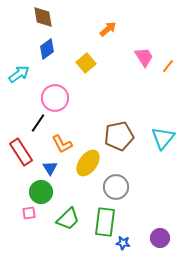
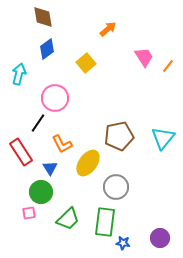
cyan arrow: rotated 40 degrees counterclockwise
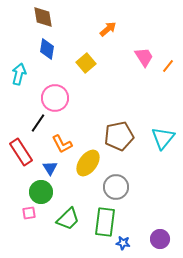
blue diamond: rotated 45 degrees counterclockwise
purple circle: moved 1 px down
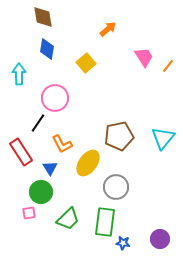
cyan arrow: rotated 15 degrees counterclockwise
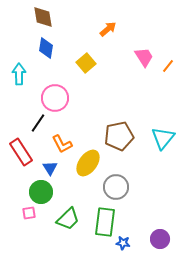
blue diamond: moved 1 px left, 1 px up
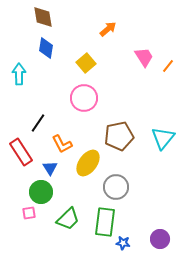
pink circle: moved 29 px right
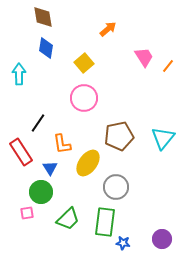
yellow square: moved 2 px left
orange L-shape: rotated 20 degrees clockwise
pink square: moved 2 px left
purple circle: moved 2 px right
